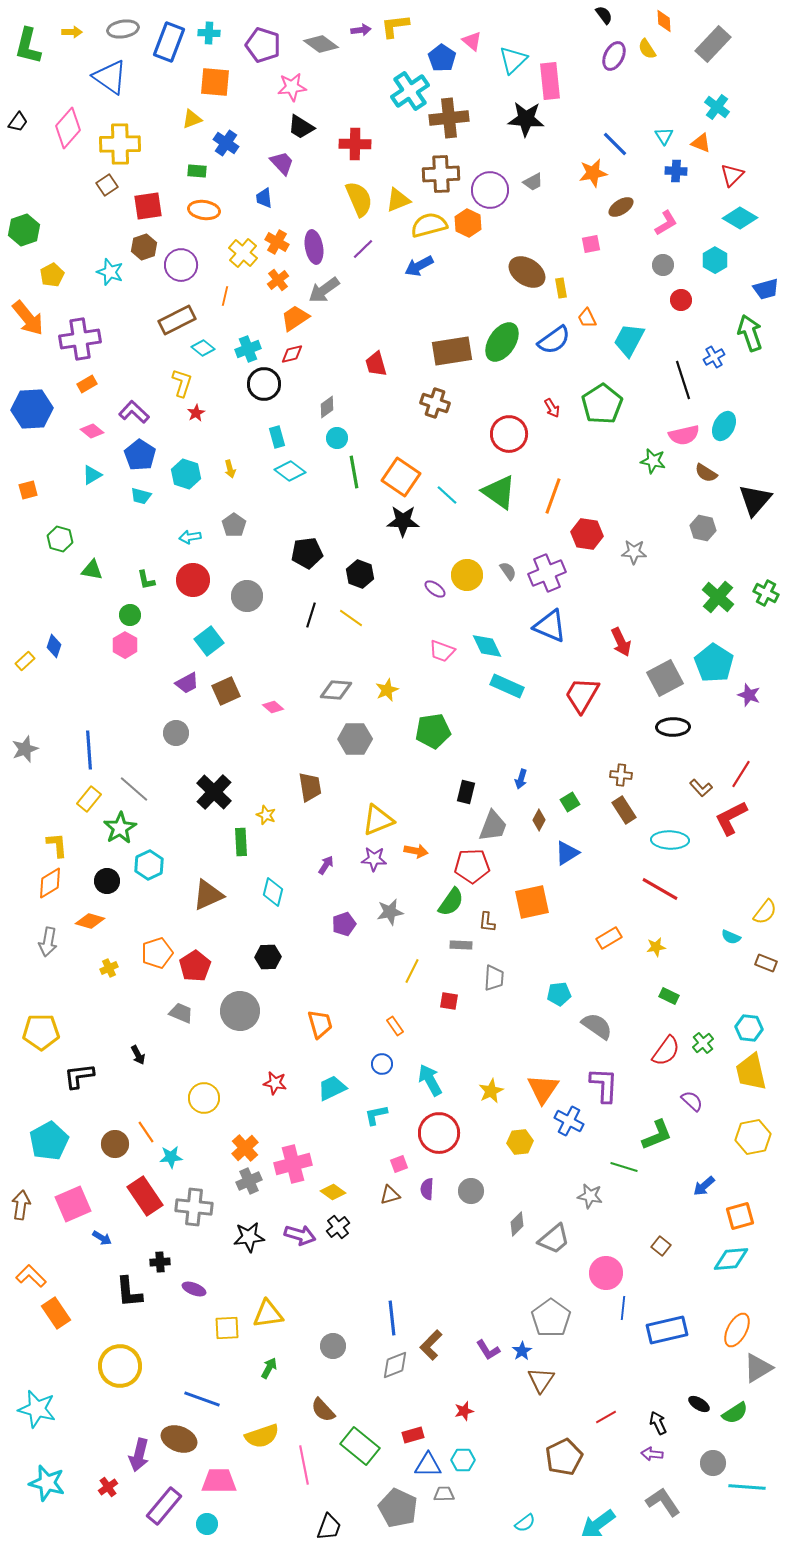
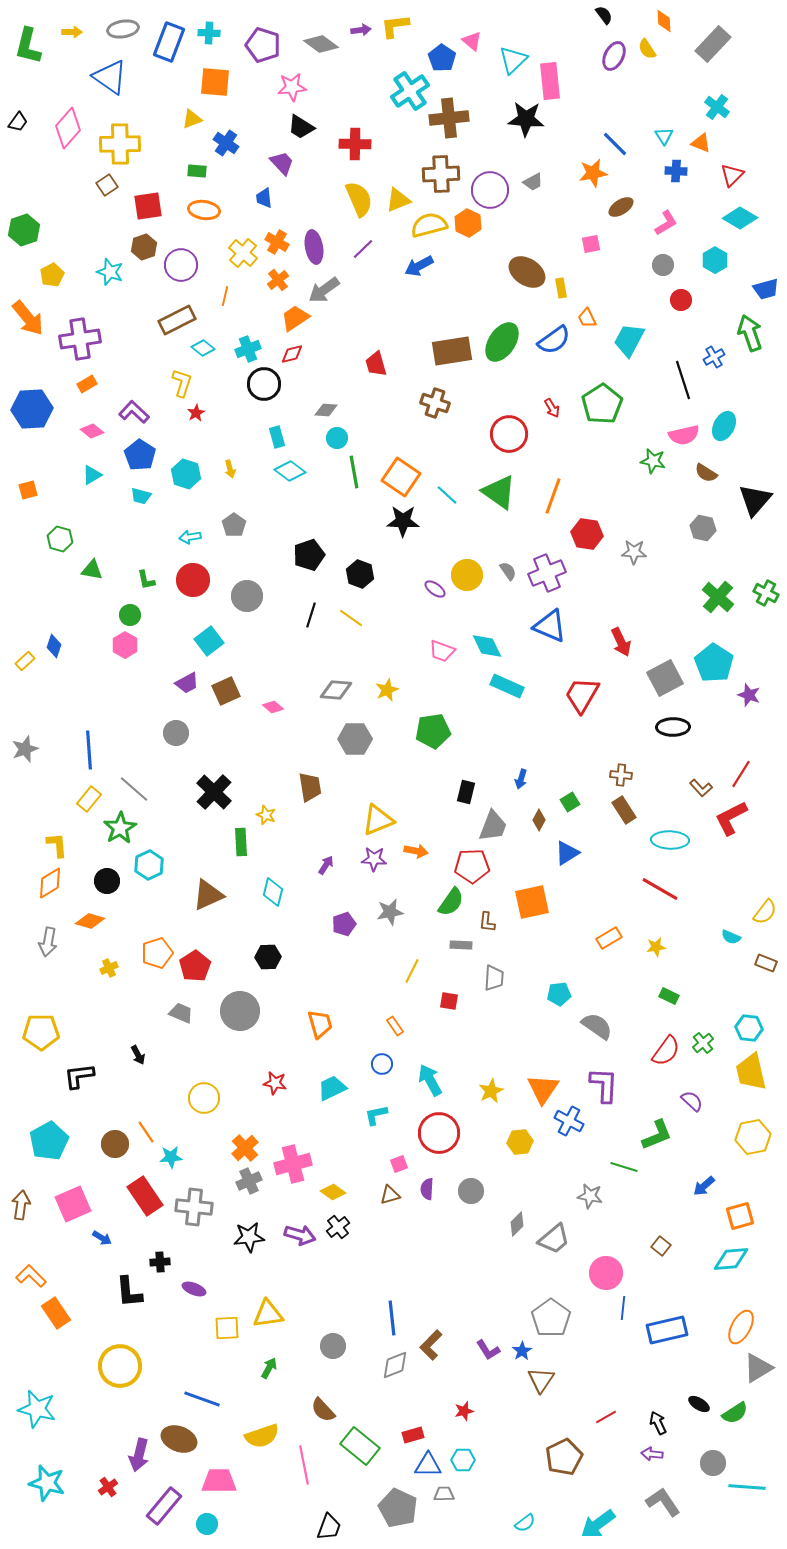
gray diamond at (327, 407): moved 1 px left, 3 px down; rotated 40 degrees clockwise
black pentagon at (307, 553): moved 2 px right, 2 px down; rotated 12 degrees counterclockwise
orange ellipse at (737, 1330): moved 4 px right, 3 px up
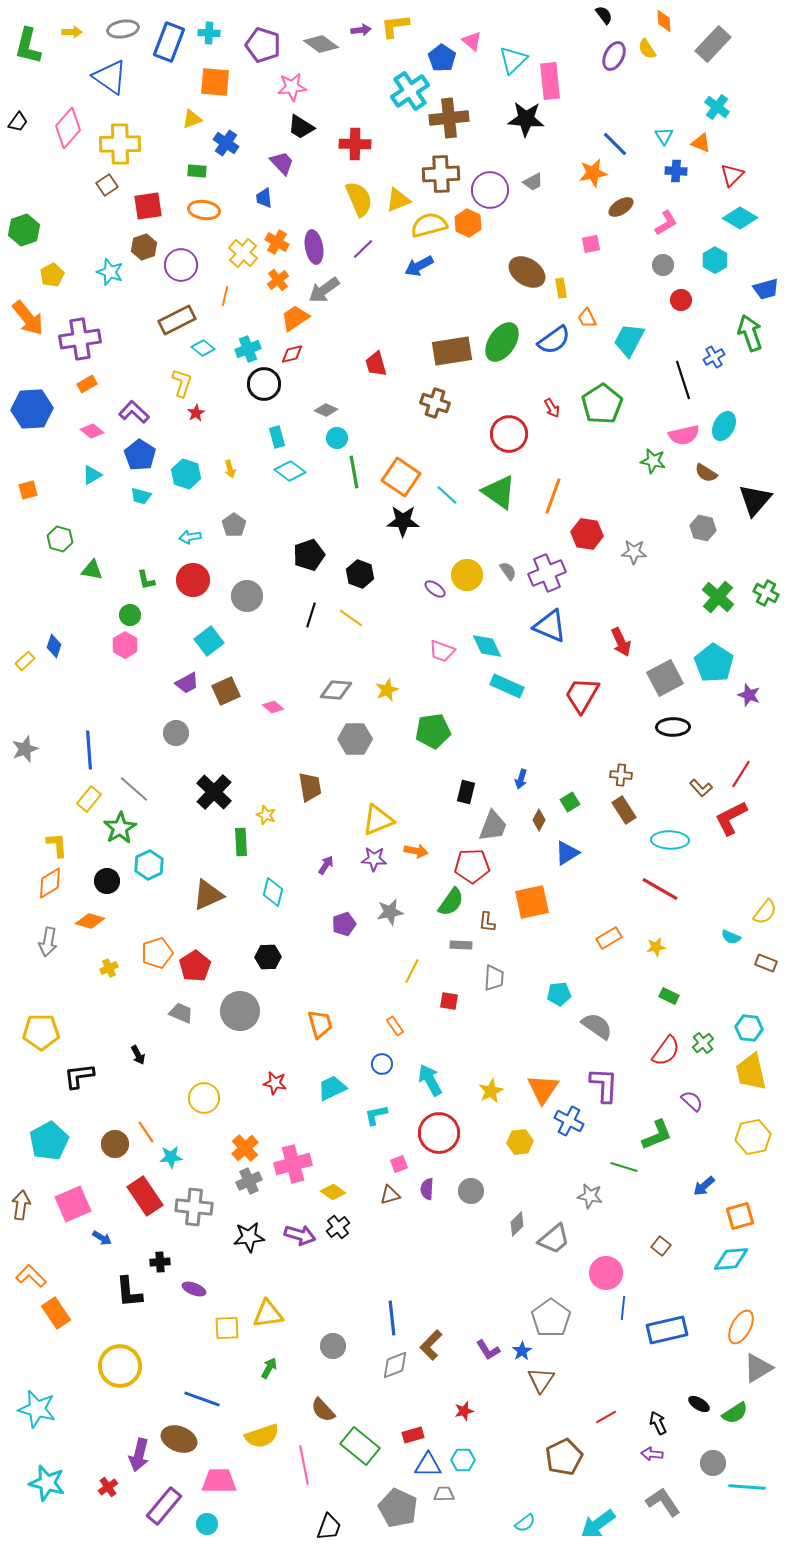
gray diamond at (326, 410): rotated 20 degrees clockwise
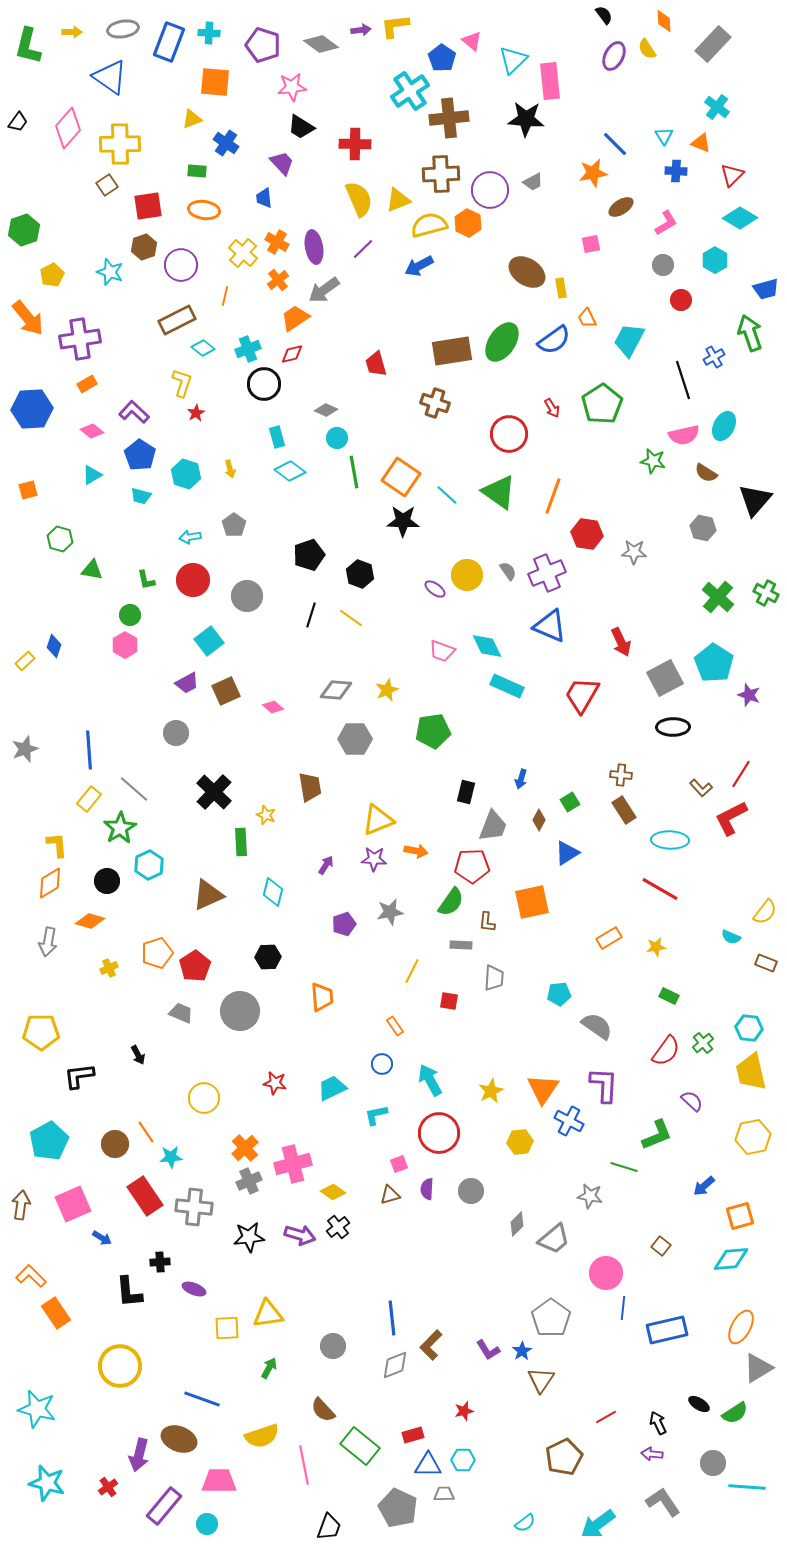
orange trapezoid at (320, 1024): moved 2 px right, 27 px up; rotated 12 degrees clockwise
